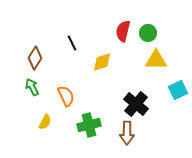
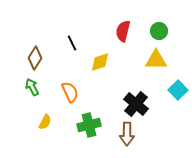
green circle: moved 11 px right, 2 px up
yellow diamond: moved 2 px left
cyan square: rotated 18 degrees counterclockwise
orange semicircle: moved 4 px right, 4 px up
brown arrow: moved 1 px down
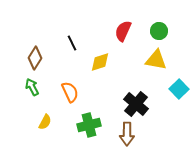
red semicircle: rotated 10 degrees clockwise
yellow triangle: rotated 10 degrees clockwise
cyan square: moved 1 px right, 1 px up
